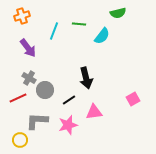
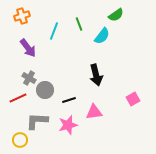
green semicircle: moved 2 px left, 2 px down; rotated 21 degrees counterclockwise
green line: rotated 64 degrees clockwise
black arrow: moved 10 px right, 3 px up
black line: rotated 16 degrees clockwise
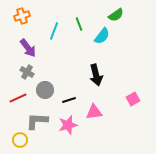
gray cross: moved 2 px left, 6 px up
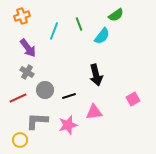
black line: moved 4 px up
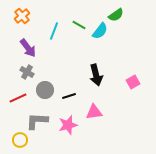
orange cross: rotated 21 degrees counterclockwise
green line: moved 1 px down; rotated 40 degrees counterclockwise
cyan semicircle: moved 2 px left, 5 px up
pink square: moved 17 px up
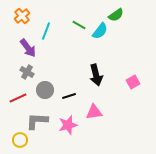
cyan line: moved 8 px left
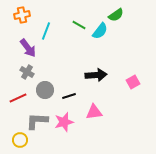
orange cross: moved 1 px up; rotated 28 degrees clockwise
black arrow: rotated 80 degrees counterclockwise
pink star: moved 4 px left, 3 px up
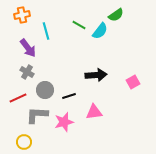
cyan line: rotated 36 degrees counterclockwise
gray L-shape: moved 6 px up
yellow circle: moved 4 px right, 2 px down
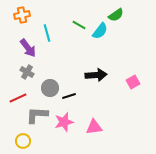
cyan line: moved 1 px right, 2 px down
gray circle: moved 5 px right, 2 px up
pink triangle: moved 15 px down
yellow circle: moved 1 px left, 1 px up
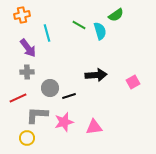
cyan semicircle: rotated 54 degrees counterclockwise
gray cross: rotated 32 degrees counterclockwise
yellow circle: moved 4 px right, 3 px up
